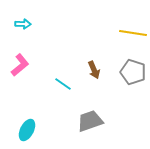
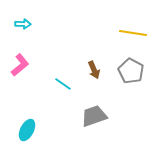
gray pentagon: moved 2 px left, 1 px up; rotated 10 degrees clockwise
gray trapezoid: moved 4 px right, 5 px up
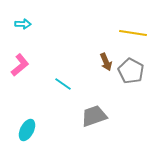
brown arrow: moved 12 px right, 8 px up
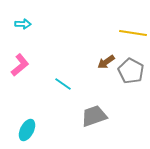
brown arrow: rotated 78 degrees clockwise
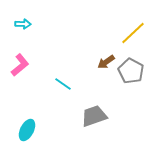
yellow line: rotated 52 degrees counterclockwise
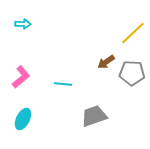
pink L-shape: moved 1 px right, 12 px down
gray pentagon: moved 1 px right, 2 px down; rotated 25 degrees counterclockwise
cyan line: rotated 30 degrees counterclockwise
cyan ellipse: moved 4 px left, 11 px up
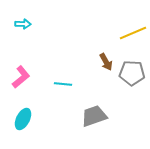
yellow line: rotated 20 degrees clockwise
brown arrow: rotated 84 degrees counterclockwise
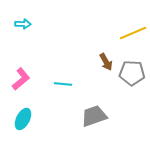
pink L-shape: moved 2 px down
